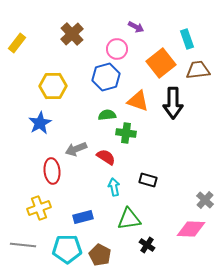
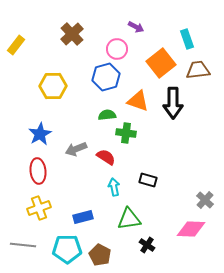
yellow rectangle: moved 1 px left, 2 px down
blue star: moved 11 px down
red ellipse: moved 14 px left
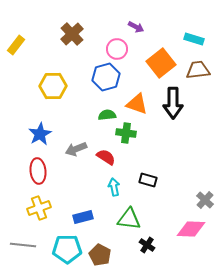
cyan rectangle: moved 7 px right; rotated 54 degrees counterclockwise
orange triangle: moved 1 px left, 3 px down
green triangle: rotated 15 degrees clockwise
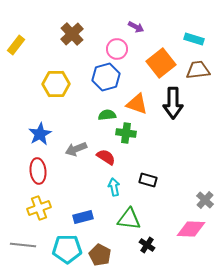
yellow hexagon: moved 3 px right, 2 px up
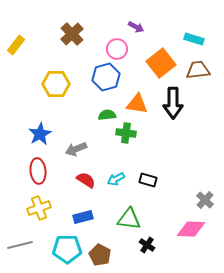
orange triangle: rotated 10 degrees counterclockwise
red semicircle: moved 20 px left, 23 px down
cyan arrow: moved 2 px right, 8 px up; rotated 108 degrees counterclockwise
gray line: moved 3 px left; rotated 20 degrees counterclockwise
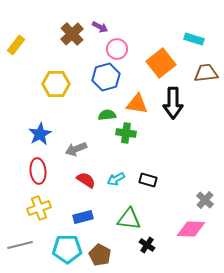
purple arrow: moved 36 px left
brown trapezoid: moved 8 px right, 3 px down
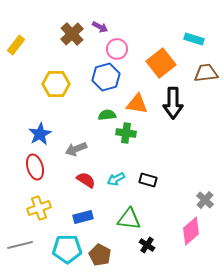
red ellipse: moved 3 px left, 4 px up; rotated 10 degrees counterclockwise
pink diamond: moved 2 px down; rotated 44 degrees counterclockwise
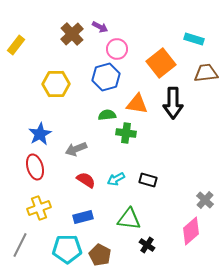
gray line: rotated 50 degrees counterclockwise
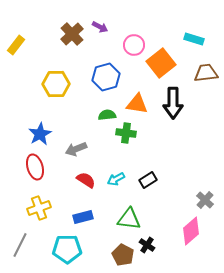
pink circle: moved 17 px right, 4 px up
black rectangle: rotated 48 degrees counterclockwise
brown pentagon: moved 23 px right
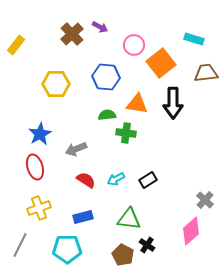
blue hexagon: rotated 20 degrees clockwise
